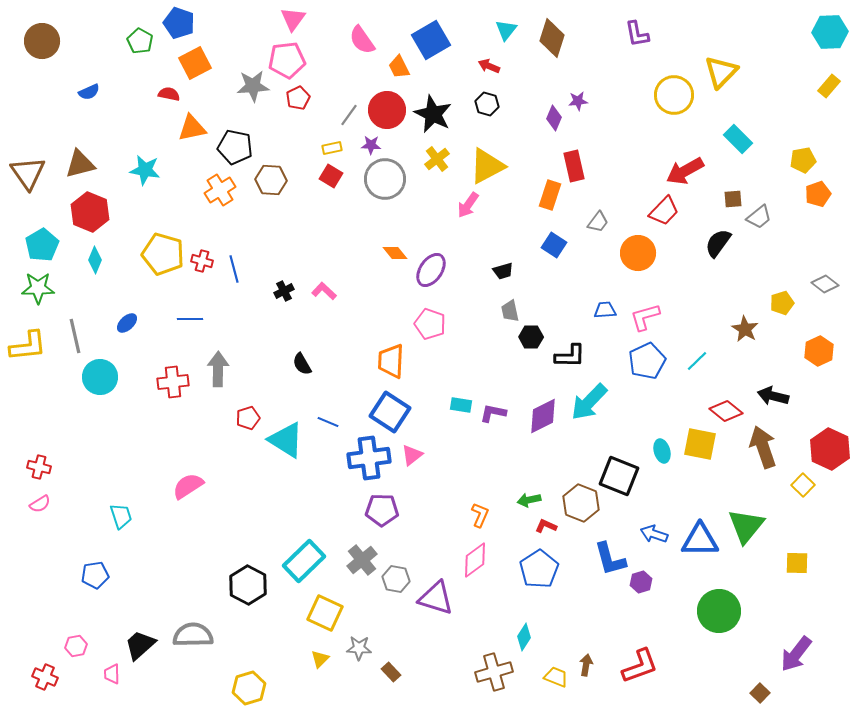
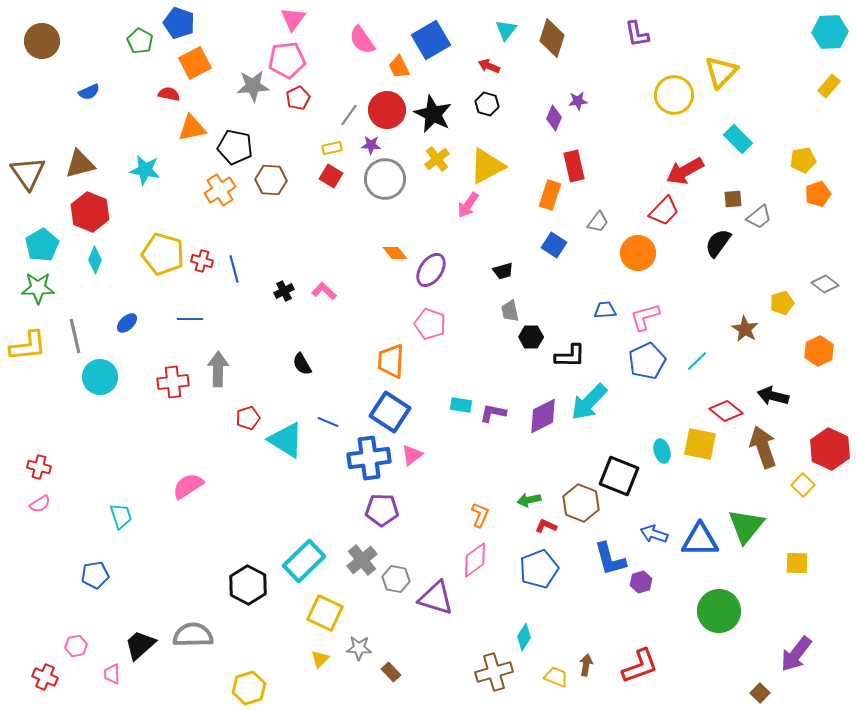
blue pentagon at (539, 569): rotated 12 degrees clockwise
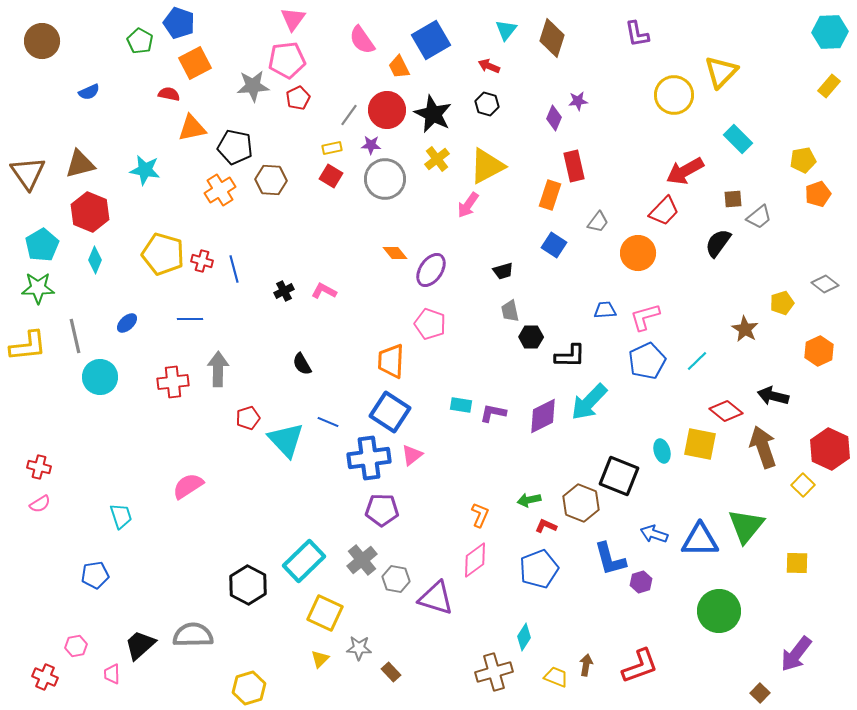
pink L-shape at (324, 291): rotated 15 degrees counterclockwise
cyan triangle at (286, 440): rotated 15 degrees clockwise
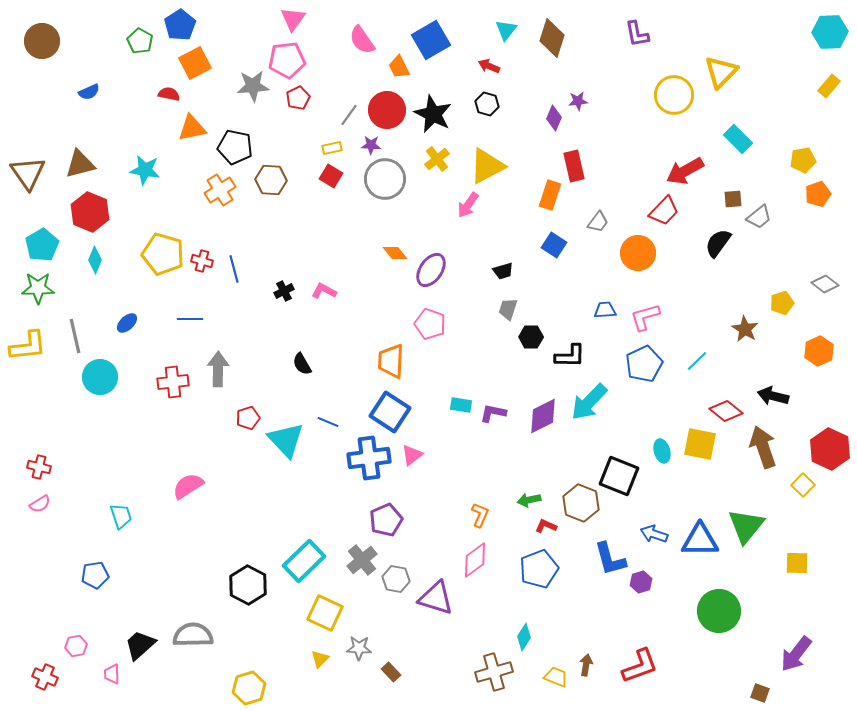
blue pentagon at (179, 23): moved 1 px right, 2 px down; rotated 20 degrees clockwise
gray trapezoid at (510, 311): moved 2 px left, 2 px up; rotated 30 degrees clockwise
blue pentagon at (647, 361): moved 3 px left, 3 px down
purple pentagon at (382, 510): moved 4 px right, 10 px down; rotated 24 degrees counterclockwise
brown square at (760, 693): rotated 24 degrees counterclockwise
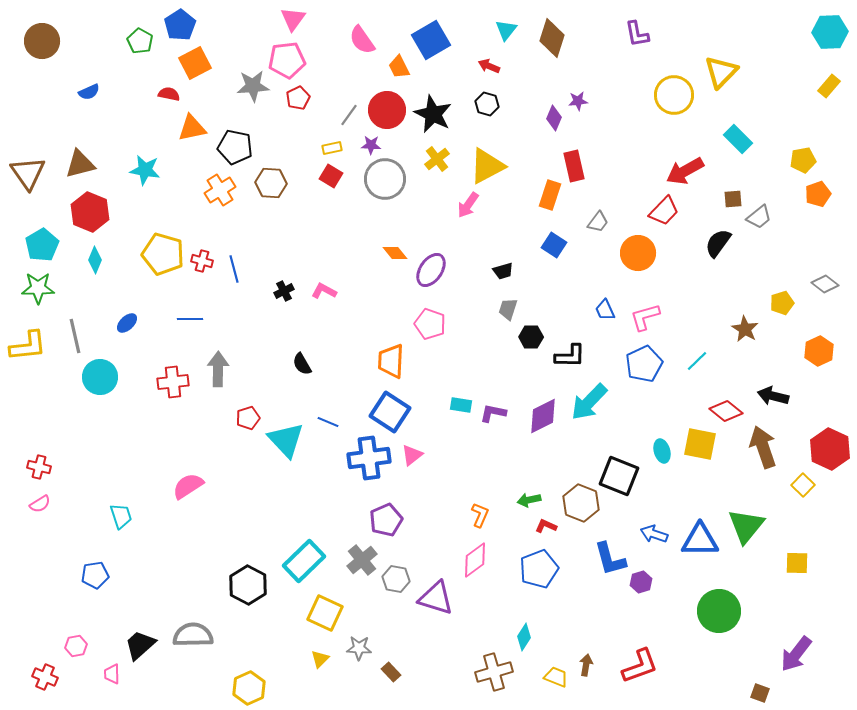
brown hexagon at (271, 180): moved 3 px down
blue trapezoid at (605, 310): rotated 110 degrees counterclockwise
yellow hexagon at (249, 688): rotated 8 degrees counterclockwise
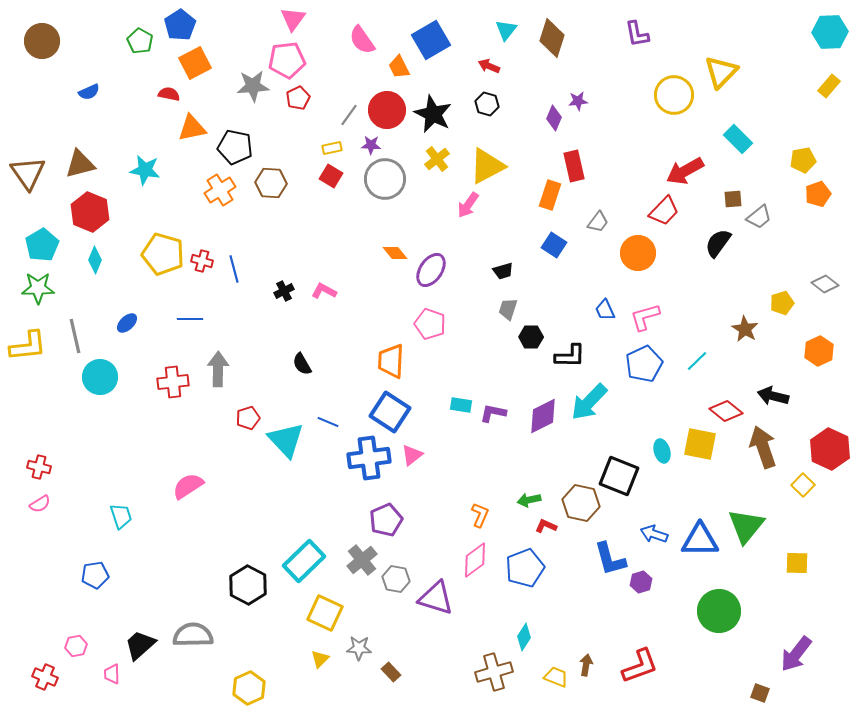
brown hexagon at (581, 503): rotated 9 degrees counterclockwise
blue pentagon at (539, 569): moved 14 px left, 1 px up
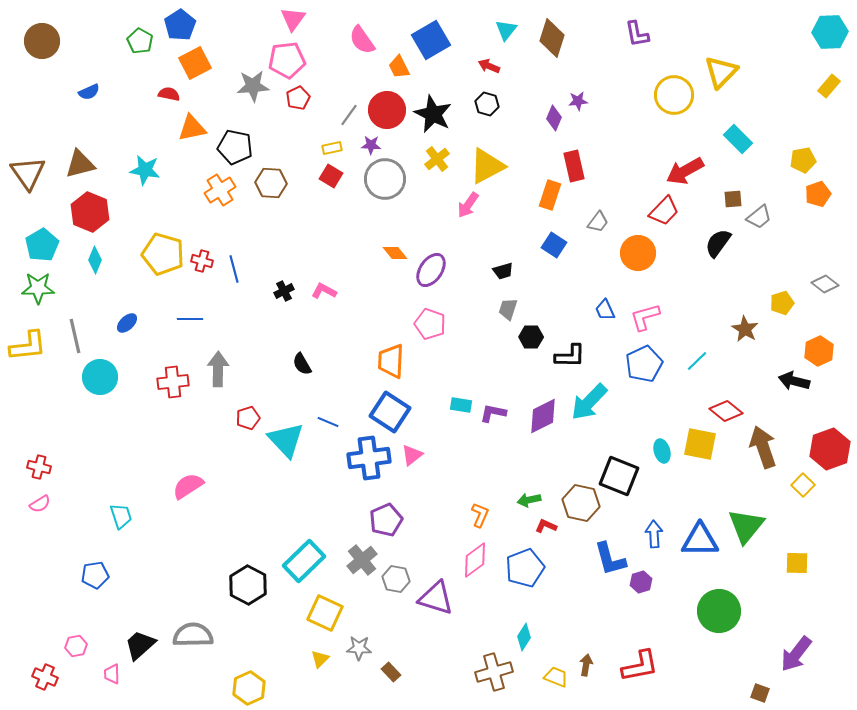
black arrow at (773, 396): moved 21 px right, 15 px up
red hexagon at (830, 449): rotated 15 degrees clockwise
blue arrow at (654, 534): rotated 68 degrees clockwise
red L-shape at (640, 666): rotated 9 degrees clockwise
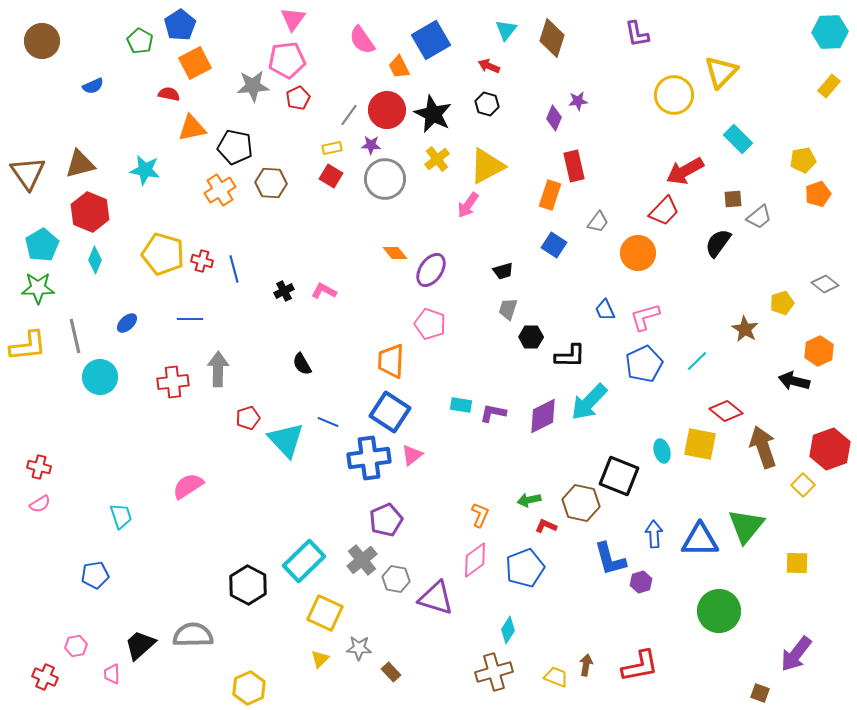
blue semicircle at (89, 92): moved 4 px right, 6 px up
cyan diamond at (524, 637): moved 16 px left, 7 px up
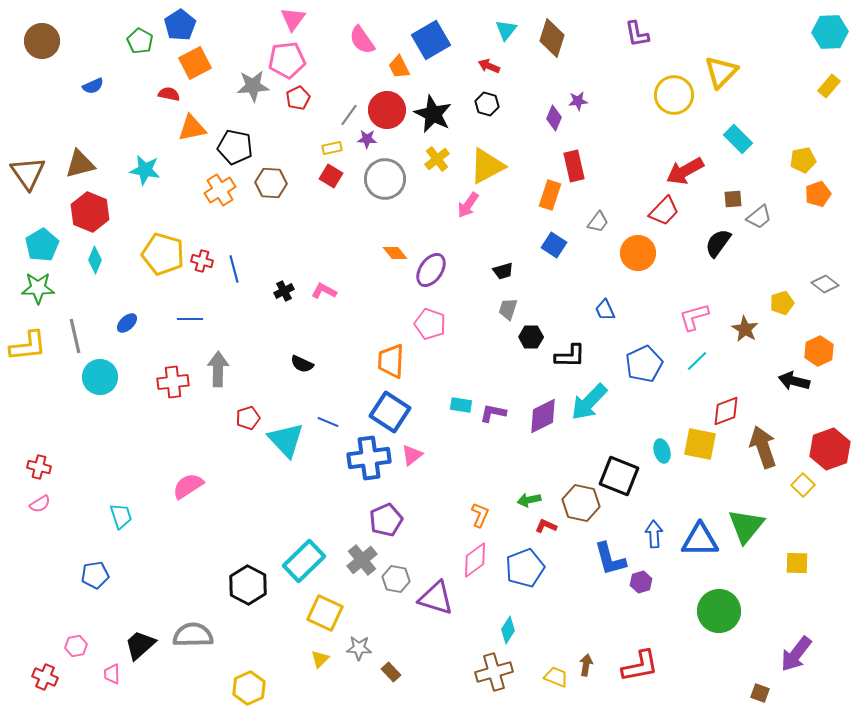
purple star at (371, 145): moved 4 px left, 6 px up
pink L-shape at (645, 317): moved 49 px right
black semicircle at (302, 364): rotated 35 degrees counterclockwise
red diamond at (726, 411): rotated 60 degrees counterclockwise
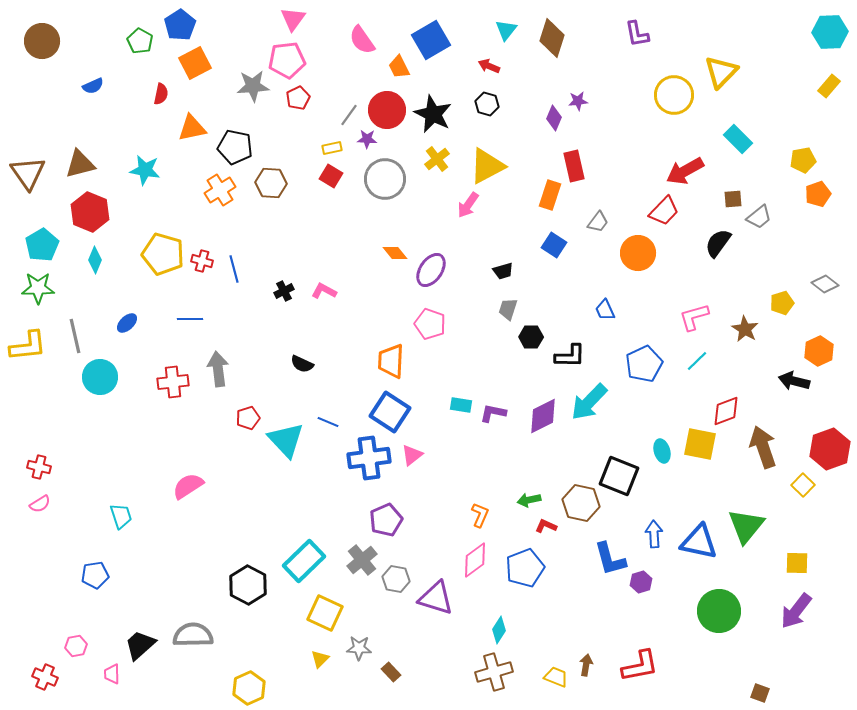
red semicircle at (169, 94): moved 8 px left; rotated 90 degrees clockwise
gray arrow at (218, 369): rotated 8 degrees counterclockwise
blue triangle at (700, 540): moved 1 px left, 2 px down; rotated 12 degrees clockwise
cyan diamond at (508, 630): moved 9 px left
purple arrow at (796, 654): moved 43 px up
